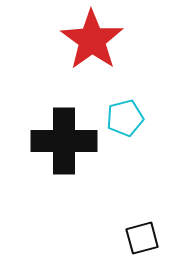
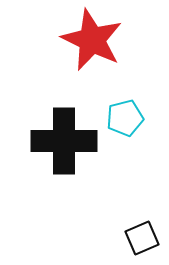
red star: rotated 10 degrees counterclockwise
black square: rotated 8 degrees counterclockwise
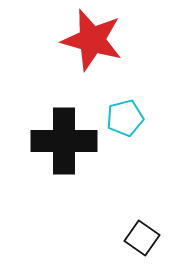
red star: rotated 10 degrees counterclockwise
black square: rotated 32 degrees counterclockwise
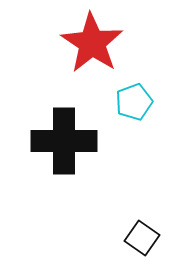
red star: moved 3 px down; rotated 18 degrees clockwise
cyan pentagon: moved 9 px right, 16 px up; rotated 6 degrees counterclockwise
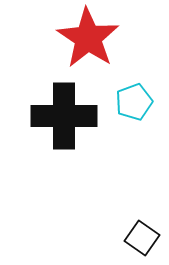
red star: moved 4 px left, 5 px up
black cross: moved 25 px up
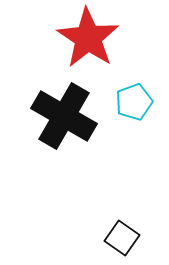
black cross: rotated 30 degrees clockwise
black square: moved 20 px left
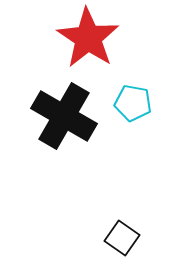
cyan pentagon: moved 1 px left, 1 px down; rotated 30 degrees clockwise
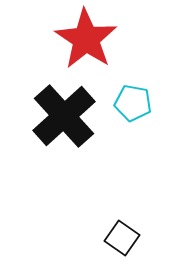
red star: moved 2 px left, 1 px down
black cross: rotated 18 degrees clockwise
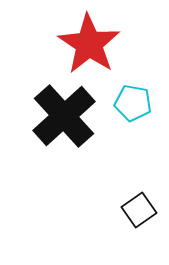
red star: moved 3 px right, 5 px down
black square: moved 17 px right, 28 px up; rotated 20 degrees clockwise
